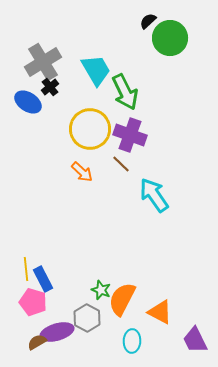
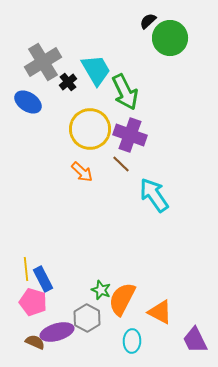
black cross: moved 18 px right, 5 px up
brown semicircle: moved 2 px left; rotated 54 degrees clockwise
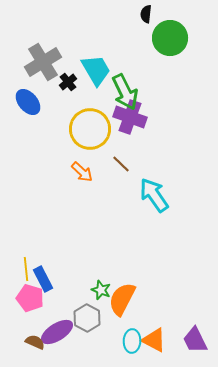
black semicircle: moved 2 px left, 7 px up; rotated 42 degrees counterclockwise
blue ellipse: rotated 16 degrees clockwise
purple cross: moved 18 px up
pink pentagon: moved 3 px left, 4 px up
orange triangle: moved 6 px left, 28 px down
purple ellipse: rotated 16 degrees counterclockwise
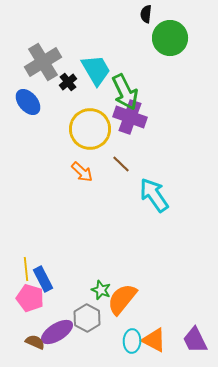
orange semicircle: rotated 12 degrees clockwise
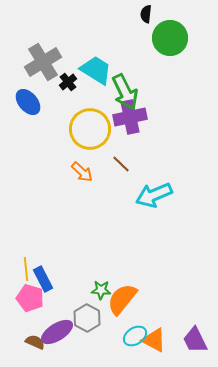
cyan trapezoid: rotated 28 degrees counterclockwise
purple cross: rotated 32 degrees counterclockwise
cyan arrow: rotated 78 degrees counterclockwise
green star: rotated 18 degrees counterclockwise
cyan ellipse: moved 3 px right, 5 px up; rotated 55 degrees clockwise
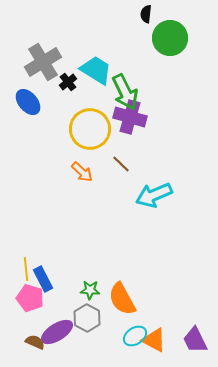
purple cross: rotated 28 degrees clockwise
green star: moved 11 px left
orange semicircle: rotated 68 degrees counterclockwise
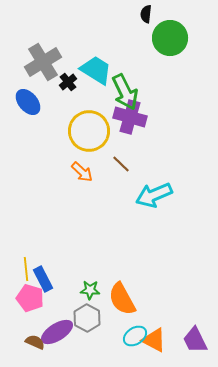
yellow circle: moved 1 px left, 2 px down
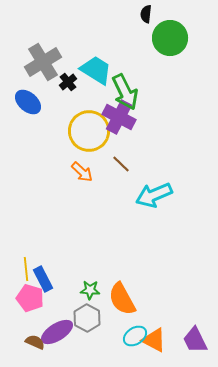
blue ellipse: rotated 8 degrees counterclockwise
purple cross: moved 11 px left; rotated 12 degrees clockwise
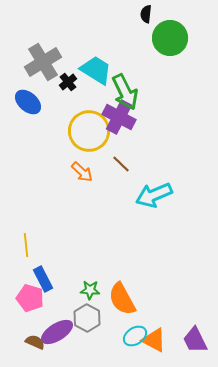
yellow line: moved 24 px up
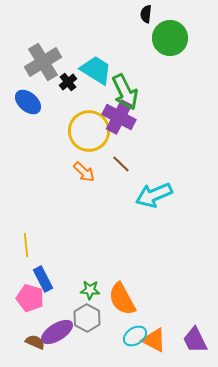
orange arrow: moved 2 px right
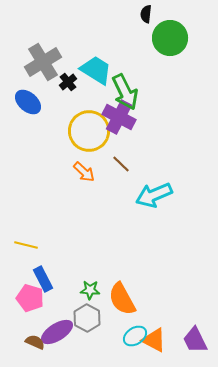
yellow line: rotated 70 degrees counterclockwise
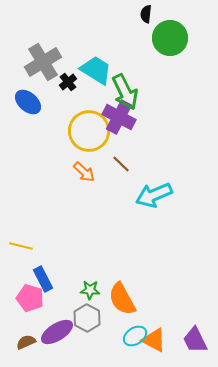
yellow line: moved 5 px left, 1 px down
brown semicircle: moved 9 px left; rotated 48 degrees counterclockwise
